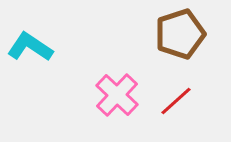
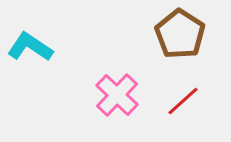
brown pentagon: rotated 21 degrees counterclockwise
red line: moved 7 px right
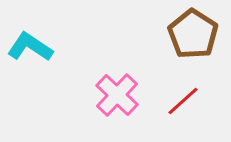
brown pentagon: moved 13 px right
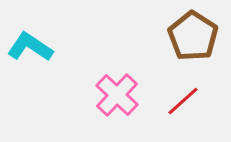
brown pentagon: moved 2 px down
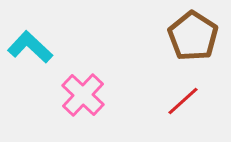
cyan L-shape: rotated 9 degrees clockwise
pink cross: moved 34 px left
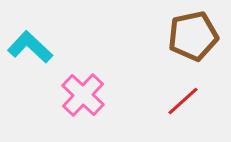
brown pentagon: rotated 27 degrees clockwise
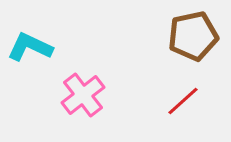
cyan L-shape: rotated 18 degrees counterclockwise
pink cross: rotated 9 degrees clockwise
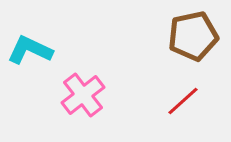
cyan L-shape: moved 3 px down
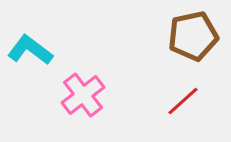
cyan L-shape: rotated 12 degrees clockwise
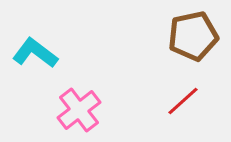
cyan L-shape: moved 5 px right, 3 px down
pink cross: moved 4 px left, 15 px down
